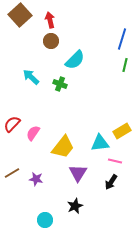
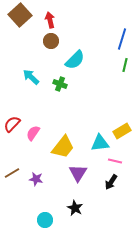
black star: moved 2 px down; rotated 21 degrees counterclockwise
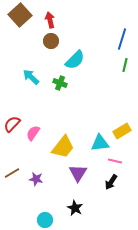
green cross: moved 1 px up
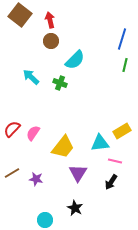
brown square: rotated 10 degrees counterclockwise
red semicircle: moved 5 px down
